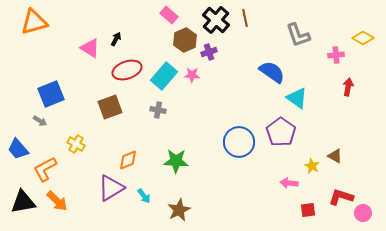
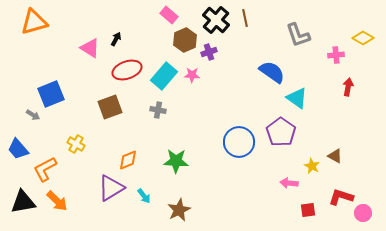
gray arrow: moved 7 px left, 6 px up
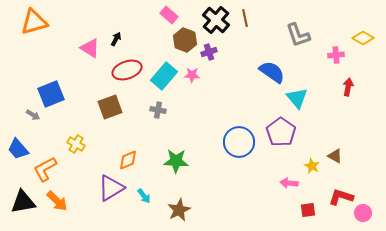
brown hexagon: rotated 15 degrees counterclockwise
cyan triangle: rotated 15 degrees clockwise
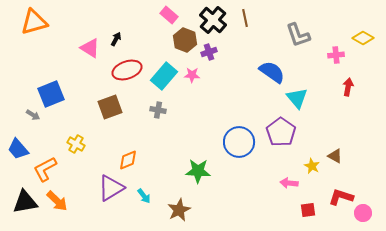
black cross: moved 3 px left
green star: moved 22 px right, 10 px down
black triangle: moved 2 px right
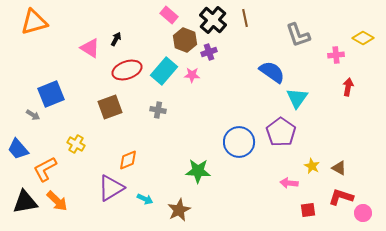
cyan rectangle: moved 5 px up
cyan triangle: rotated 15 degrees clockwise
brown triangle: moved 4 px right, 12 px down
cyan arrow: moved 1 px right, 3 px down; rotated 28 degrees counterclockwise
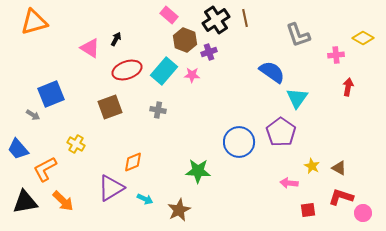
black cross: moved 3 px right; rotated 16 degrees clockwise
orange diamond: moved 5 px right, 2 px down
orange arrow: moved 6 px right
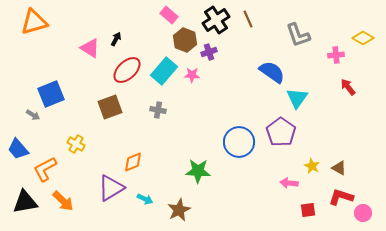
brown line: moved 3 px right, 1 px down; rotated 12 degrees counterclockwise
red ellipse: rotated 24 degrees counterclockwise
red arrow: rotated 48 degrees counterclockwise
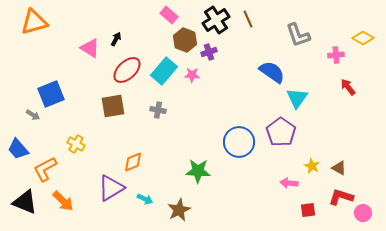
brown square: moved 3 px right, 1 px up; rotated 10 degrees clockwise
black triangle: rotated 32 degrees clockwise
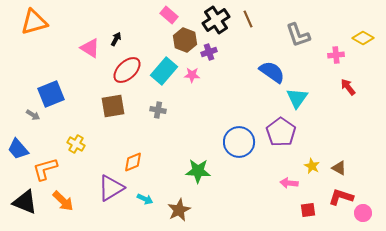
orange L-shape: rotated 12 degrees clockwise
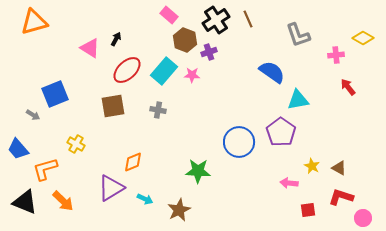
blue square: moved 4 px right
cyan triangle: moved 1 px right, 2 px down; rotated 45 degrees clockwise
pink circle: moved 5 px down
